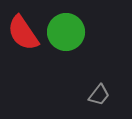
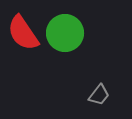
green circle: moved 1 px left, 1 px down
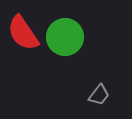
green circle: moved 4 px down
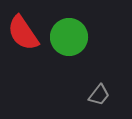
green circle: moved 4 px right
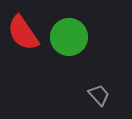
gray trapezoid: rotated 80 degrees counterclockwise
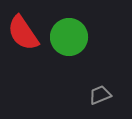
gray trapezoid: moved 1 px right; rotated 70 degrees counterclockwise
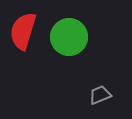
red semicircle: moved 2 px up; rotated 51 degrees clockwise
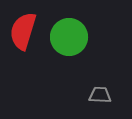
gray trapezoid: rotated 25 degrees clockwise
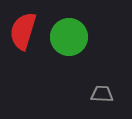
gray trapezoid: moved 2 px right, 1 px up
